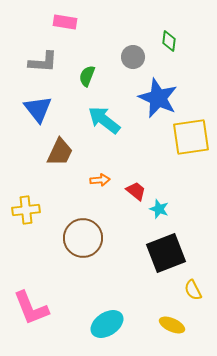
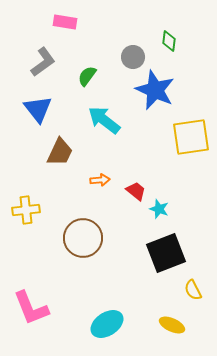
gray L-shape: rotated 40 degrees counterclockwise
green semicircle: rotated 15 degrees clockwise
blue star: moved 3 px left, 8 px up
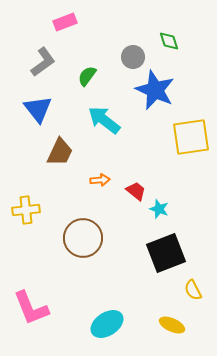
pink rectangle: rotated 30 degrees counterclockwise
green diamond: rotated 25 degrees counterclockwise
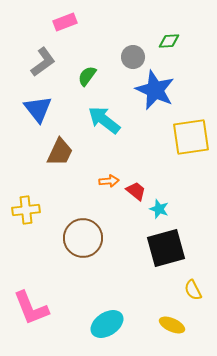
green diamond: rotated 75 degrees counterclockwise
orange arrow: moved 9 px right, 1 px down
black square: moved 5 px up; rotated 6 degrees clockwise
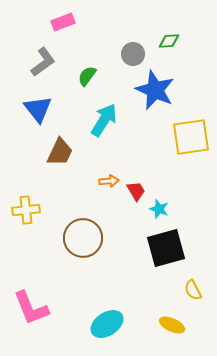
pink rectangle: moved 2 px left
gray circle: moved 3 px up
cyan arrow: rotated 84 degrees clockwise
red trapezoid: rotated 20 degrees clockwise
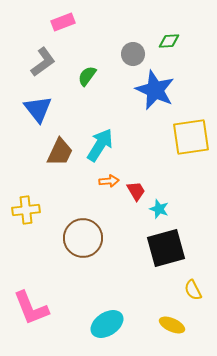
cyan arrow: moved 4 px left, 25 px down
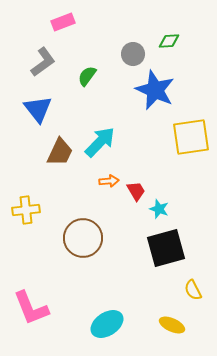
cyan arrow: moved 3 px up; rotated 12 degrees clockwise
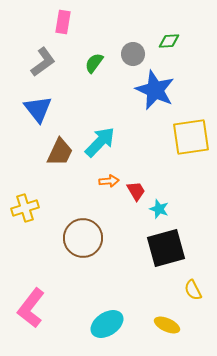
pink rectangle: rotated 60 degrees counterclockwise
green semicircle: moved 7 px right, 13 px up
yellow cross: moved 1 px left, 2 px up; rotated 12 degrees counterclockwise
pink L-shape: rotated 60 degrees clockwise
yellow ellipse: moved 5 px left
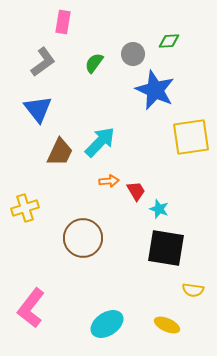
black square: rotated 24 degrees clockwise
yellow semicircle: rotated 55 degrees counterclockwise
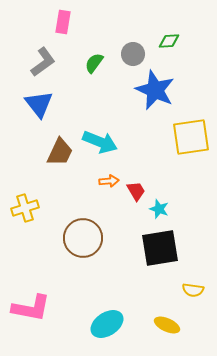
blue triangle: moved 1 px right, 5 px up
cyan arrow: rotated 68 degrees clockwise
black square: moved 6 px left; rotated 18 degrees counterclockwise
pink L-shape: rotated 117 degrees counterclockwise
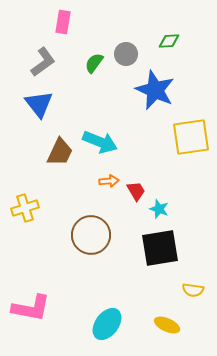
gray circle: moved 7 px left
brown circle: moved 8 px right, 3 px up
cyan ellipse: rotated 20 degrees counterclockwise
